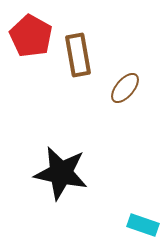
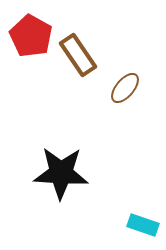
brown rectangle: rotated 24 degrees counterclockwise
black star: rotated 8 degrees counterclockwise
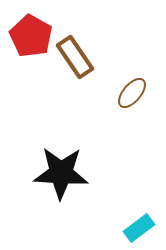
brown rectangle: moved 3 px left, 2 px down
brown ellipse: moved 7 px right, 5 px down
cyan rectangle: moved 4 px left, 3 px down; rotated 56 degrees counterclockwise
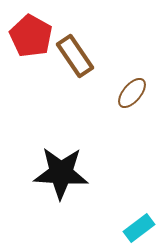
brown rectangle: moved 1 px up
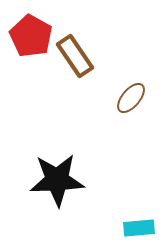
brown ellipse: moved 1 px left, 5 px down
black star: moved 4 px left, 7 px down; rotated 6 degrees counterclockwise
cyan rectangle: rotated 32 degrees clockwise
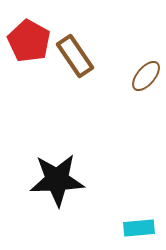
red pentagon: moved 2 px left, 5 px down
brown ellipse: moved 15 px right, 22 px up
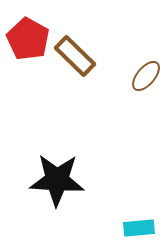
red pentagon: moved 1 px left, 2 px up
brown rectangle: rotated 12 degrees counterclockwise
black star: rotated 6 degrees clockwise
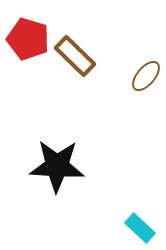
red pentagon: rotated 12 degrees counterclockwise
black star: moved 14 px up
cyan rectangle: moved 1 px right; rotated 48 degrees clockwise
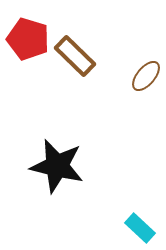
black star: rotated 10 degrees clockwise
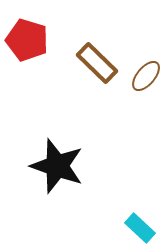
red pentagon: moved 1 px left, 1 px down
brown rectangle: moved 22 px right, 7 px down
black star: rotated 6 degrees clockwise
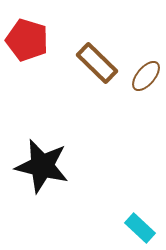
black star: moved 15 px left; rotated 6 degrees counterclockwise
